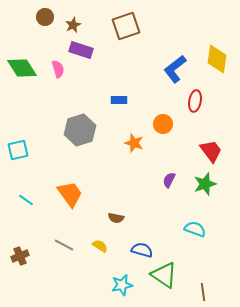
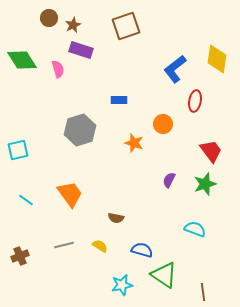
brown circle: moved 4 px right, 1 px down
green diamond: moved 8 px up
gray line: rotated 42 degrees counterclockwise
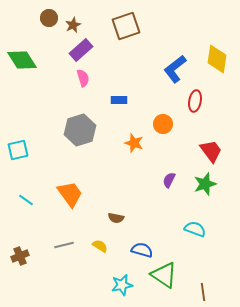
purple rectangle: rotated 60 degrees counterclockwise
pink semicircle: moved 25 px right, 9 px down
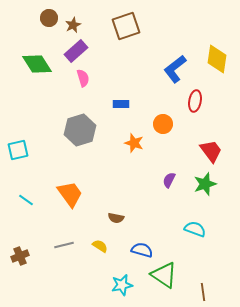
purple rectangle: moved 5 px left, 1 px down
green diamond: moved 15 px right, 4 px down
blue rectangle: moved 2 px right, 4 px down
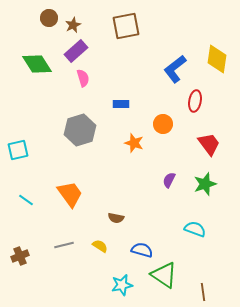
brown square: rotated 8 degrees clockwise
red trapezoid: moved 2 px left, 7 px up
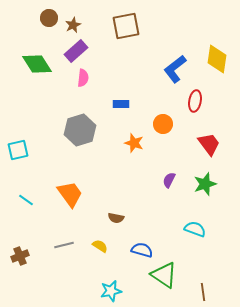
pink semicircle: rotated 24 degrees clockwise
cyan star: moved 11 px left, 6 px down
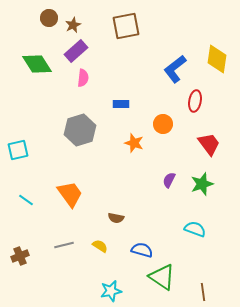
green star: moved 3 px left
green triangle: moved 2 px left, 2 px down
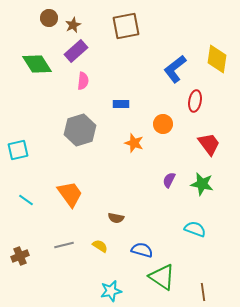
pink semicircle: moved 3 px down
green star: rotated 30 degrees clockwise
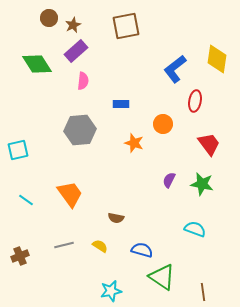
gray hexagon: rotated 12 degrees clockwise
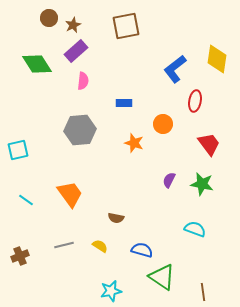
blue rectangle: moved 3 px right, 1 px up
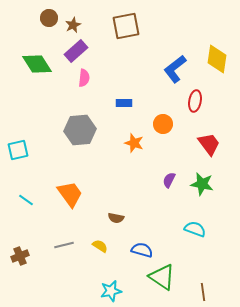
pink semicircle: moved 1 px right, 3 px up
